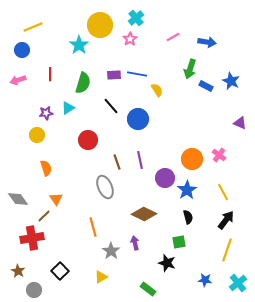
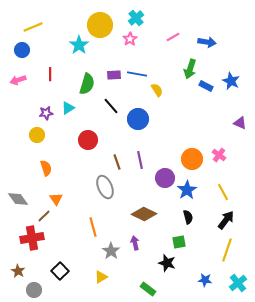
green semicircle at (83, 83): moved 4 px right, 1 px down
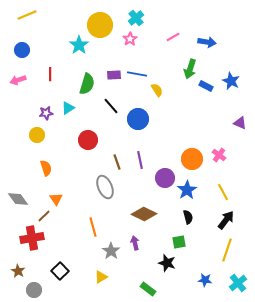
yellow line at (33, 27): moved 6 px left, 12 px up
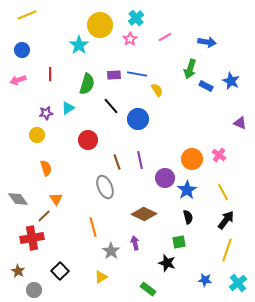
pink line at (173, 37): moved 8 px left
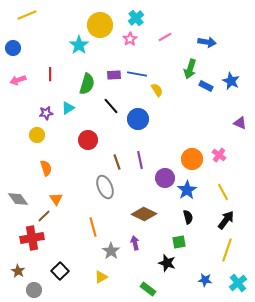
blue circle at (22, 50): moved 9 px left, 2 px up
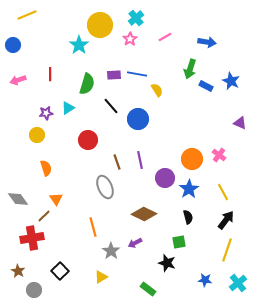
blue circle at (13, 48): moved 3 px up
blue star at (187, 190): moved 2 px right, 1 px up
purple arrow at (135, 243): rotated 104 degrees counterclockwise
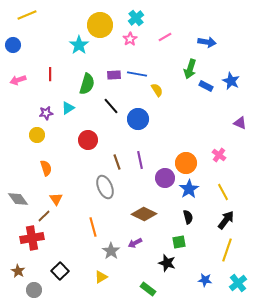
orange circle at (192, 159): moved 6 px left, 4 px down
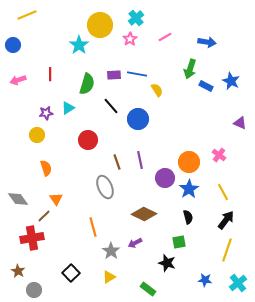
orange circle at (186, 163): moved 3 px right, 1 px up
black square at (60, 271): moved 11 px right, 2 px down
yellow triangle at (101, 277): moved 8 px right
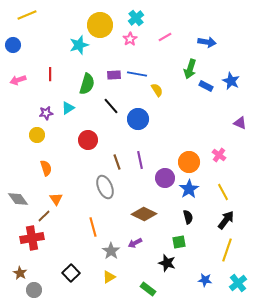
cyan star at (79, 45): rotated 18 degrees clockwise
brown star at (18, 271): moved 2 px right, 2 px down
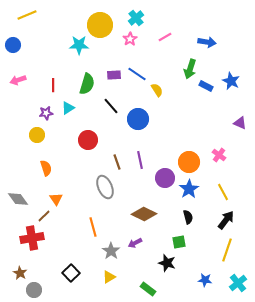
cyan star at (79, 45): rotated 18 degrees clockwise
red line at (50, 74): moved 3 px right, 11 px down
blue line at (137, 74): rotated 24 degrees clockwise
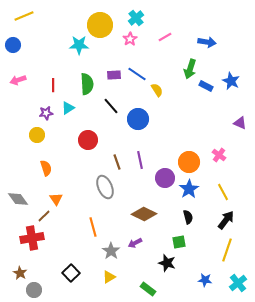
yellow line at (27, 15): moved 3 px left, 1 px down
green semicircle at (87, 84): rotated 20 degrees counterclockwise
